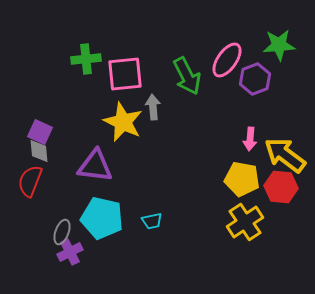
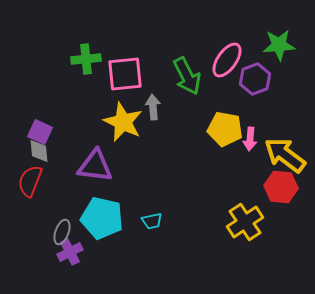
yellow pentagon: moved 17 px left, 50 px up
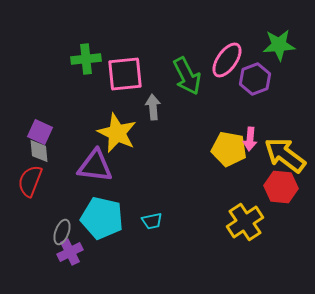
yellow star: moved 6 px left, 11 px down
yellow pentagon: moved 4 px right, 20 px down
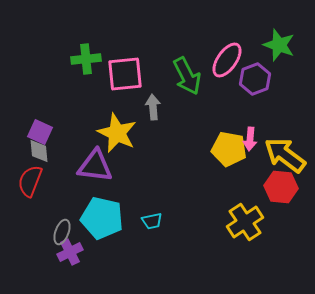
green star: rotated 24 degrees clockwise
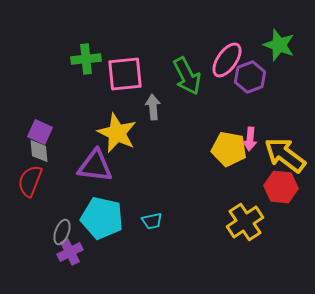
purple hexagon: moved 5 px left, 2 px up
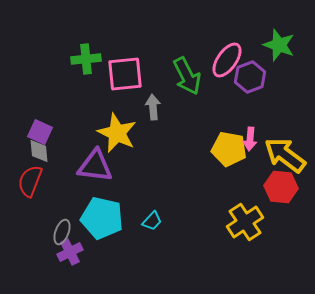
cyan trapezoid: rotated 35 degrees counterclockwise
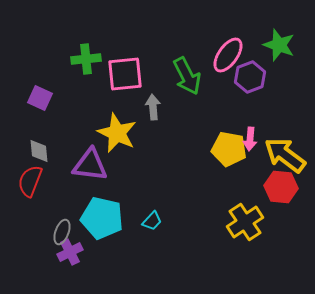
pink ellipse: moved 1 px right, 5 px up
purple square: moved 34 px up
purple triangle: moved 5 px left, 1 px up
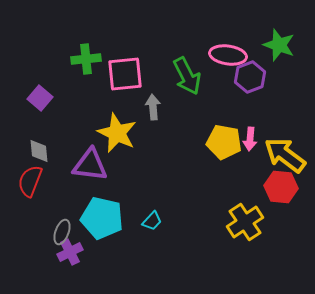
pink ellipse: rotated 63 degrees clockwise
purple square: rotated 15 degrees clockwise
yellow pentagon: moved 5 px left, 7 px up
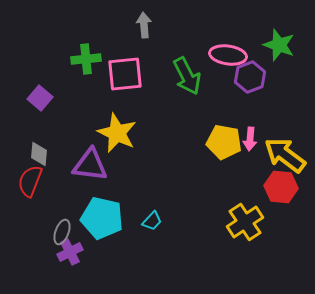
gray arrow: moved 9 px left, 82 px up
gray diamond: moved 3 px down; rotated 10 degrees clockwise
